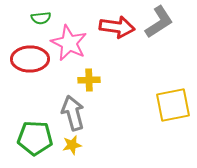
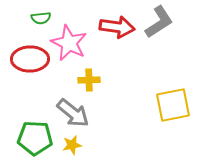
gray arrow: rotated 144 degrees clockwise
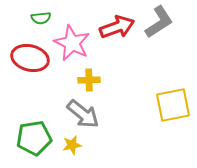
red arrow: rotated 28 degrees counterclockwise
pink star: moved 3 px right
red ellipse: moved 1 px up; rotated 15 degrees clockwise
gray arrow: moved 10 px right, 1 px down
green pentagon: moved 1 px left; rotated 12 degrees counterclockwise
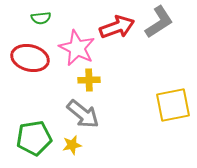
pink star: moved 5 px right, 5 px down
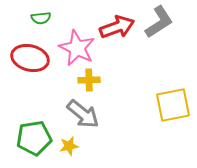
yellow star: moved 3 px left, 1 px down
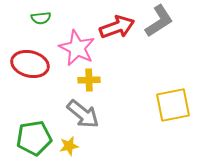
gray L-shape: moved 1 px up
red ellipse: moved 6 px down
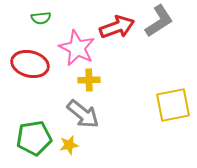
yellow star: moved 1 px up
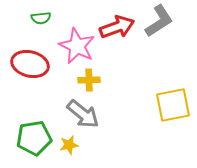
pink star: moved 2 px up
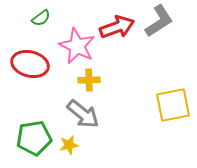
green semicircle: rotated 30 degrees counterclockwise
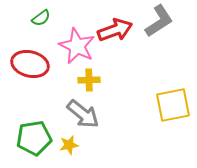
red arrow: moved 2 px left, 3 px down
